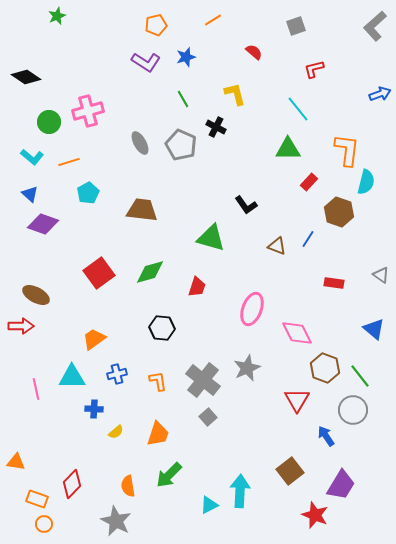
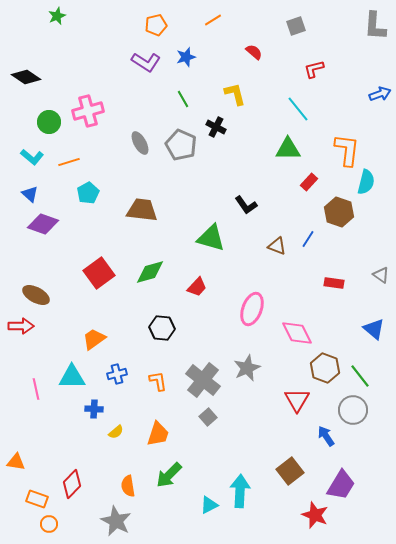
gray L-shape at (375, 26): rotated 44 degrees counterclockwise
red trapezoid at (197, 287): rotated 25 degrees clockwise
orange circle at (44, 524): moved 5 px right
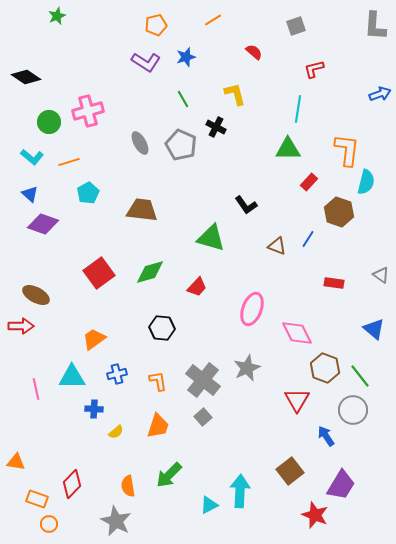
cyan line at (298, 109): rotated 48 degrees clockwise
gray square at (208, 417): moved 5 px left
orange trapezoid at (158, 434): moved 8 px up
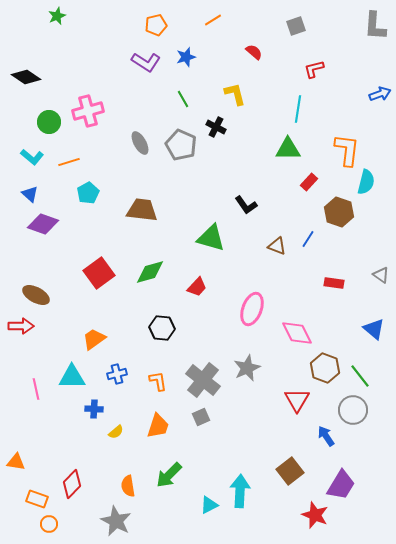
gray square at (203, 417): moved 2 px left; rotated 18 degrees clockwise
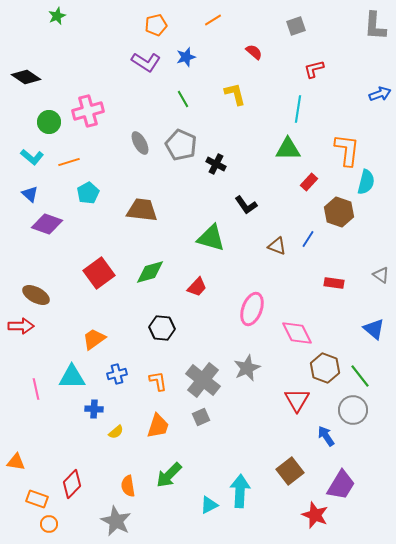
black cross at (216, 127): moved 37 px down
purple diamond at (43, 224): moved 4 px right
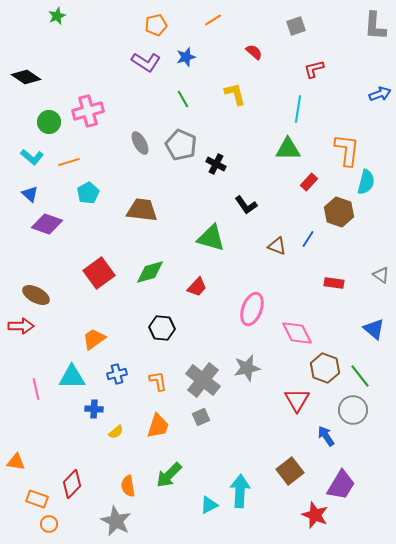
gray star at (247, 368): rotated 12 degrees clockwise
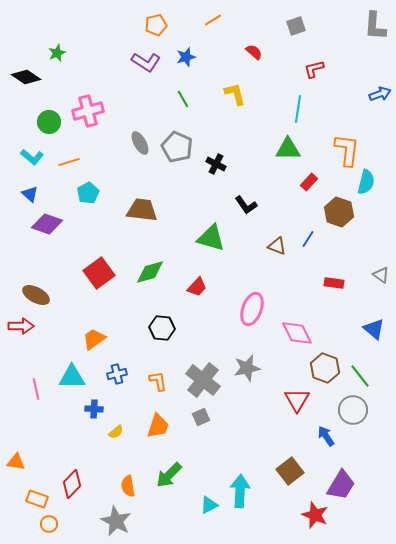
green star at (57, 16): moved 37 px down
gray pentagon at (181, 145): moved 4 px left, 2 px down
